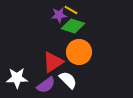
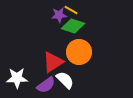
white semicircle: moved 3 px left
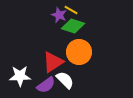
purple star: rotated 28 degrees clockwise
white star: moved 3 px right, 2 px up
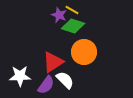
yellow line: moved 1 px right
orange circle: moved 5 px right
purple semicircle: rotated 18 degrees counterclockwise
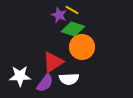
green diamond: moved 3 px down
orange circle: moved 2 px left, 5 px up
white semicircle: moved 4 px right, 1 px up; rotated 132 degrees clockwise
purple semicircle: moved 1 px left, 2 px up
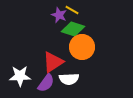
purple semicircle: moved 1 px right
